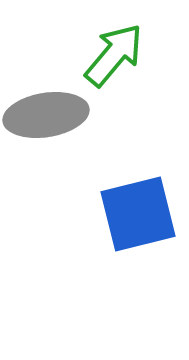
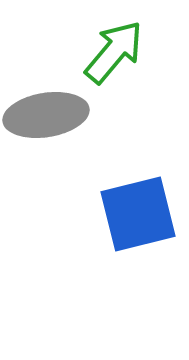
green arrow: moved 3 px up
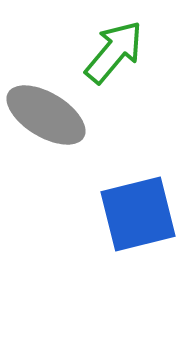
gray ellipse: rotated 40 degrees clockwise
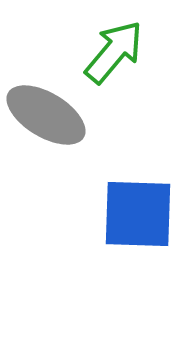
blue square: rotated 16 degrees clockwise
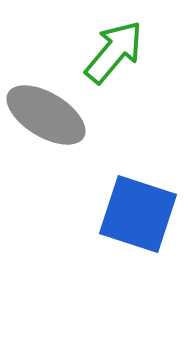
blue square: rotated 16 degrees clockwise
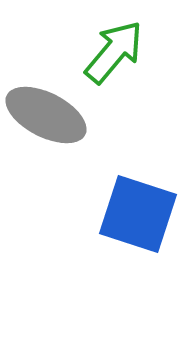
gray ellipse: rotated 4 degrees counterclockwise
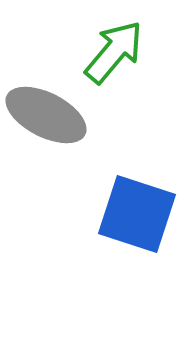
blue square: moved 1 px left
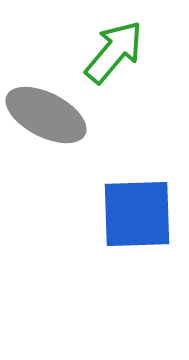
blue square: rotated 20 degrees counterclockwise
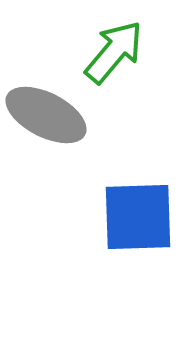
blue square: moved 1 px right, 3 px down
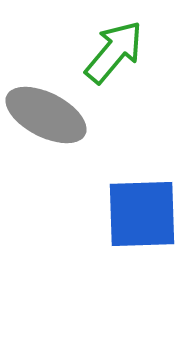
blue square: moved 4 px right, 3 px up
